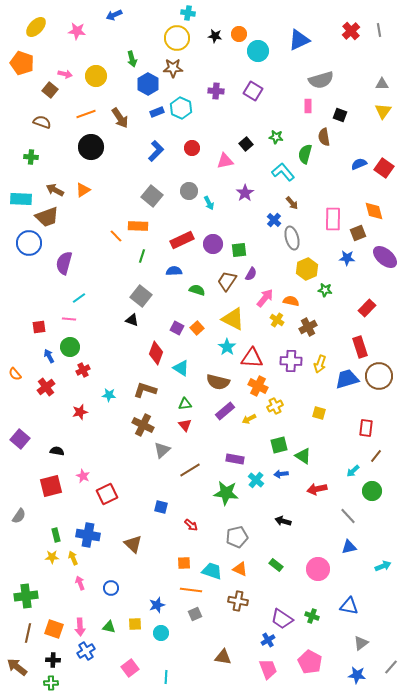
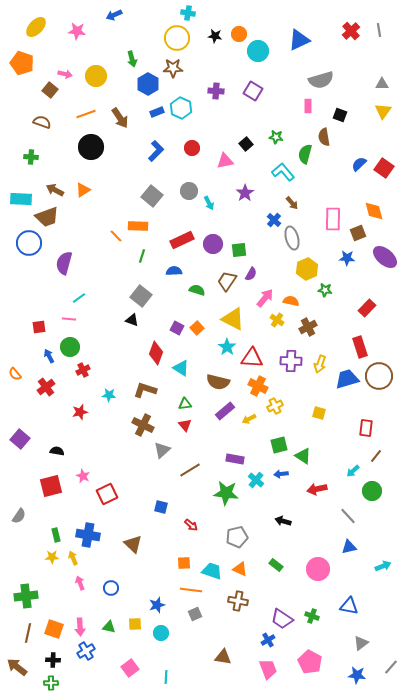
blue semicircle at (359, 164): rotated 21 degrees counterclockwise
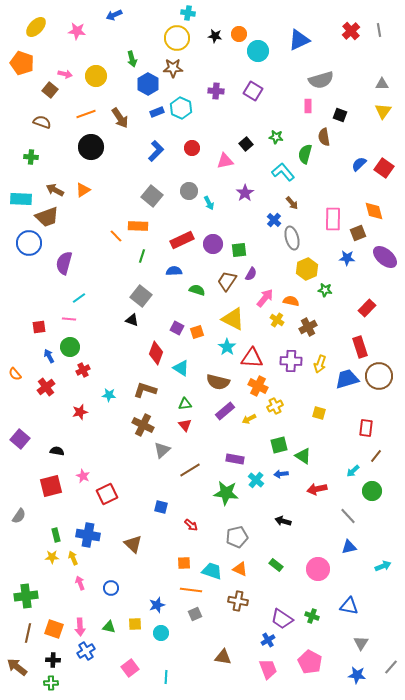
orange square at (197, 328): moved 4 px down; rotated 24 degrees clockwise
gray triangle at (361, 643): rotated 21 degrees counterclockwise
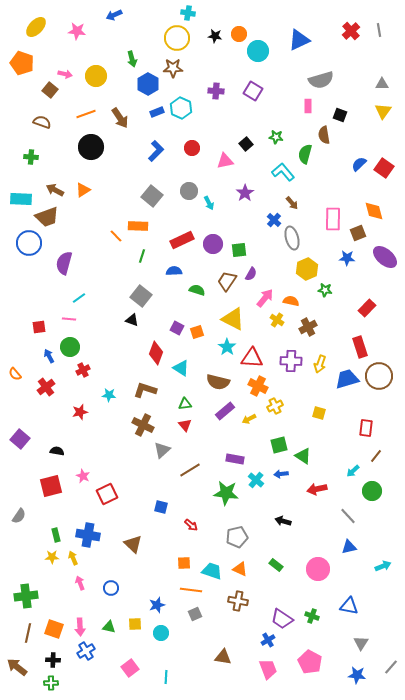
brown semicircle at (324, 137): moved 2 px up
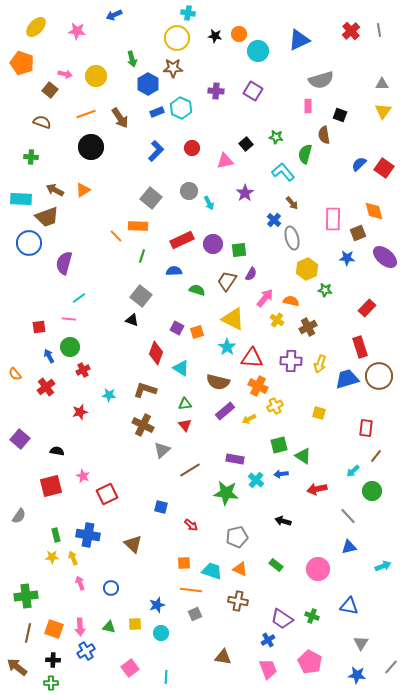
gray square at (152, 196): moved 1 px left, 2 px down
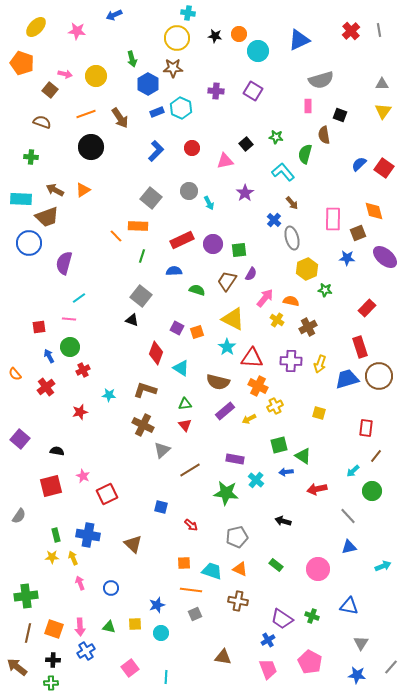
blue arrow at (281, 474): moved 5 px right, 2 px up
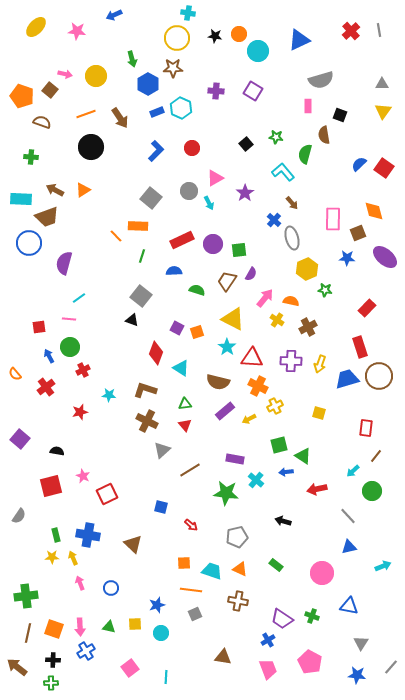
orange pentagon at (22, 63): moved 33 px down
pink triangle at (225, 161): moved 10 px left, 17 px down; rotated 18 degrees counterclockwise
brown cross at (143, 425): moved 4 px right, 4 px up
pink circle at (318, 569): moved 4 px right, 4 px down
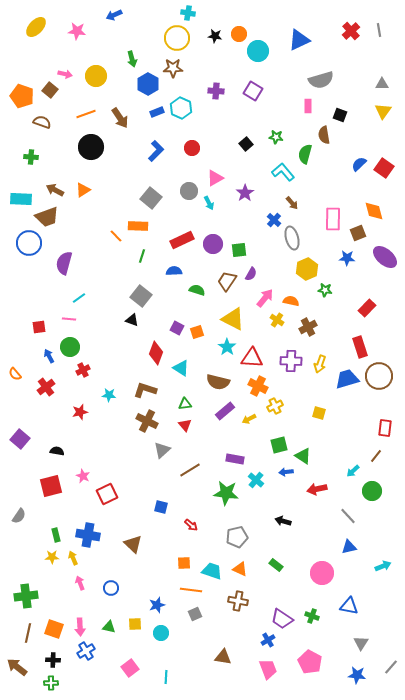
red rectangle at (366, 428): moved 19 px right
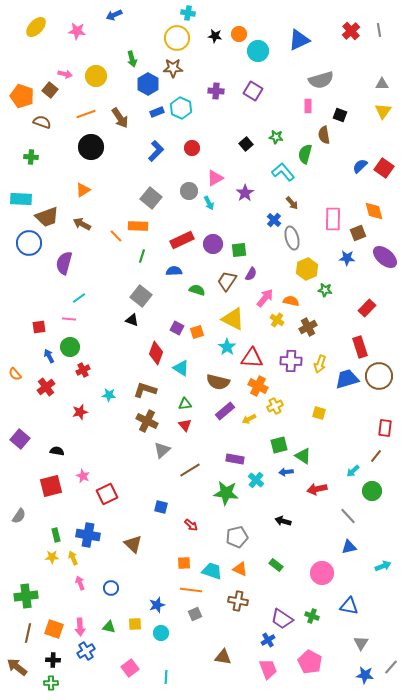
blue semicircle at (359, 164): moved 1 px right, 2 px down
brown arrow at (55, 190): moved 27 px right, 34 px down
blue star at (357, 675): moved 8 px right
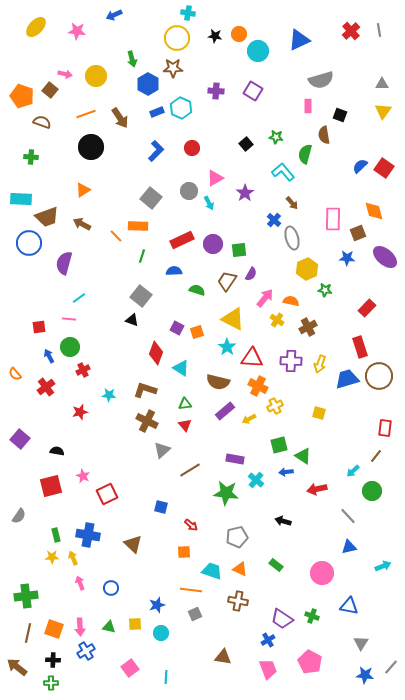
orange square at (184, 563): moved 11 px up
